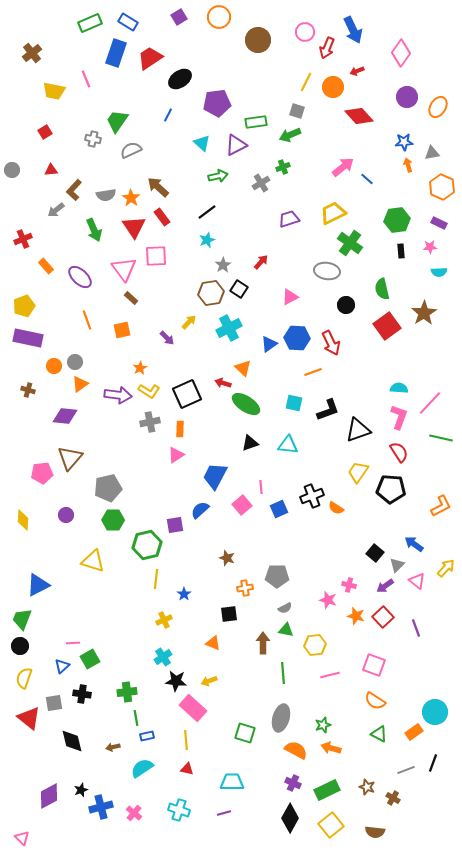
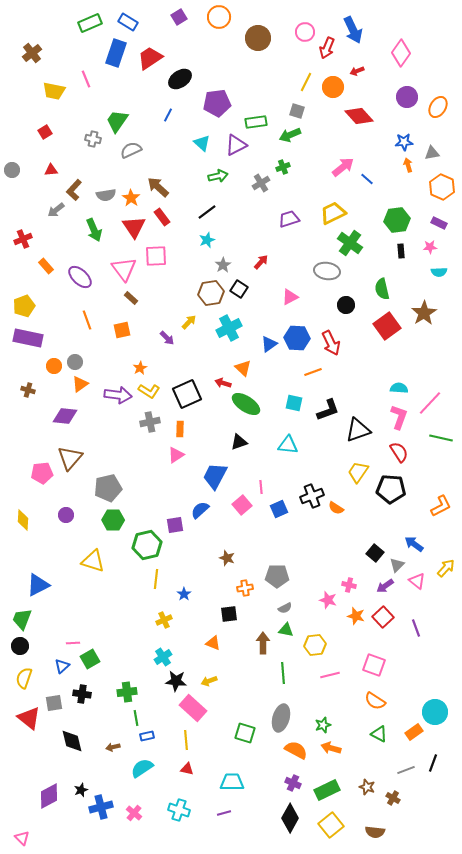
brown circle at (258, 40): moved 2 px up
black triangle at (250, 443): moved 11 px left, 1 px up
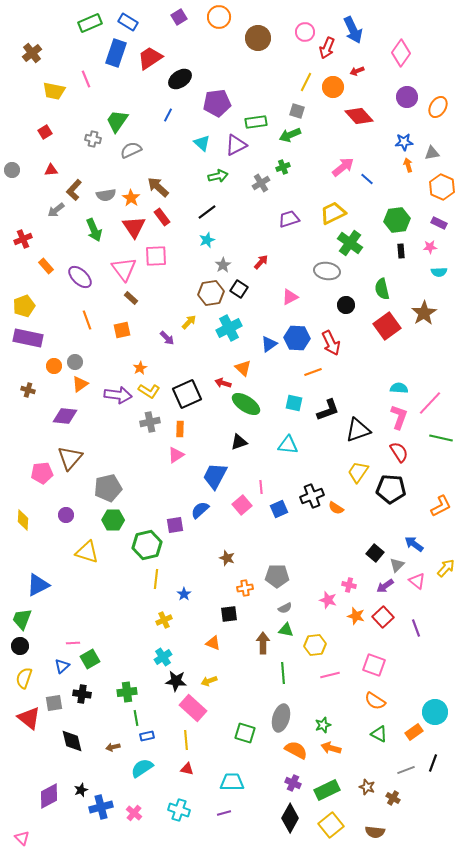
yellow triangle at (93, 561): moved 6 px left, 9 px up
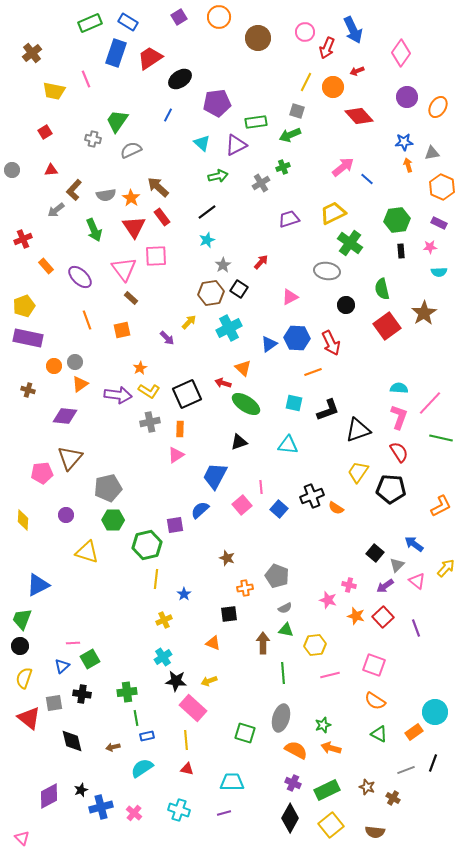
blue square at (279, 509): rotated 24 degrees counterclockwise
gray pentagon at (277, 576): rotated 20 degrees clockwise
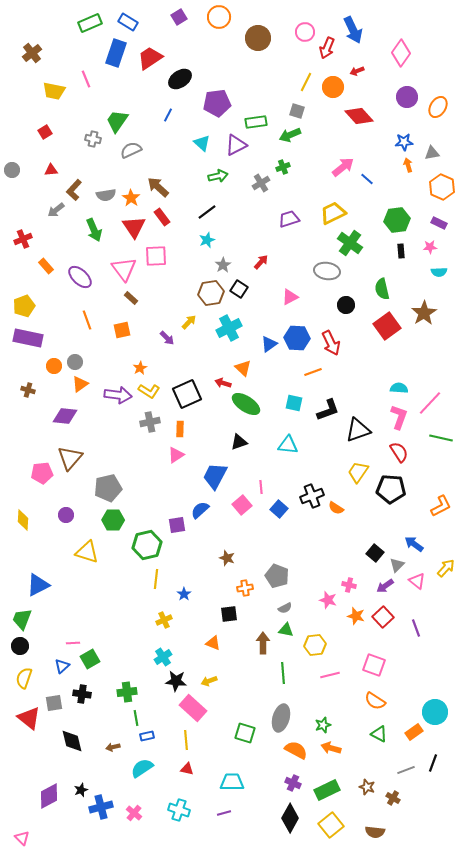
purple square at (175, 525): moved 2 px right
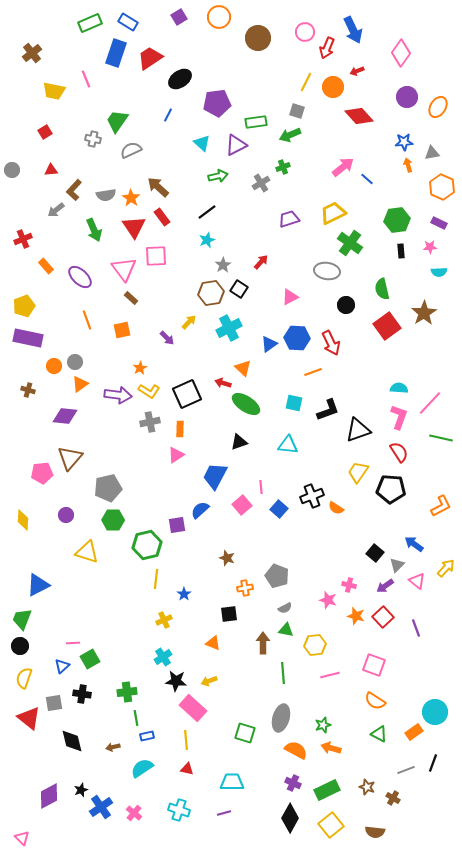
blue cross at (101, 807): rotated 20 degrees counterclockwise
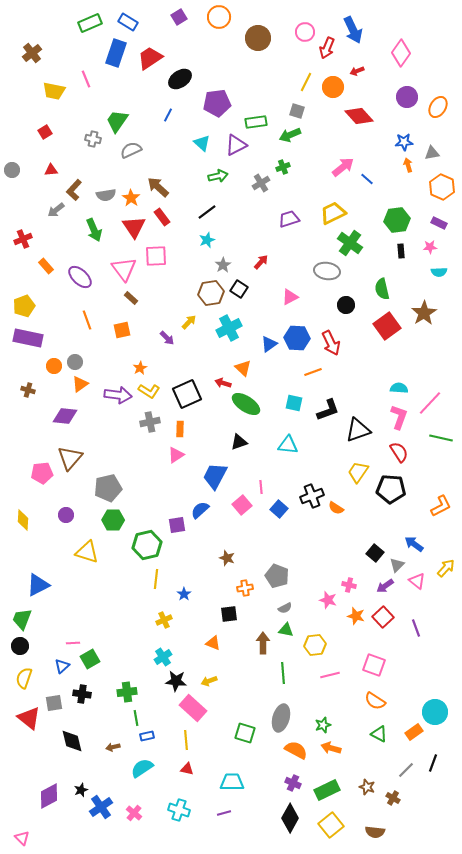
gray line at (406, 770): rotated 24 degrees counterclockwise
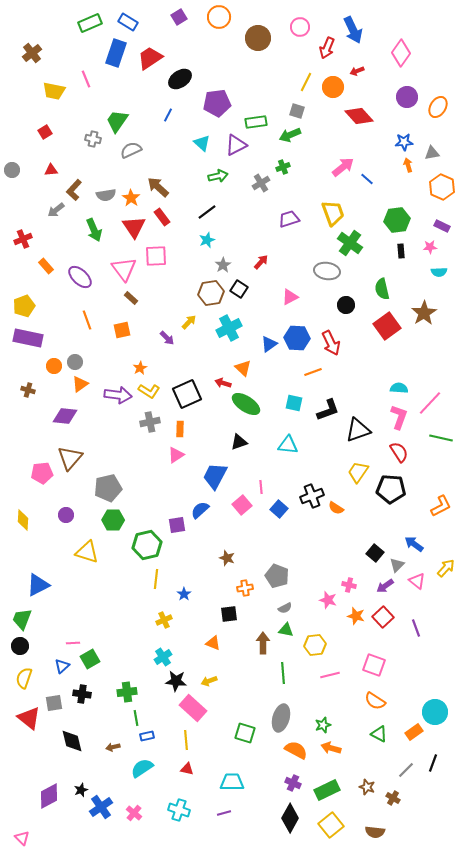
pink circle at (305, 32): moved 5 px left, 5 px up
yellow trapezoid at (333, 213): rotated 96 degrees clockwise
purple rectangle at (439, 223): moved 3 px right, 3 px down
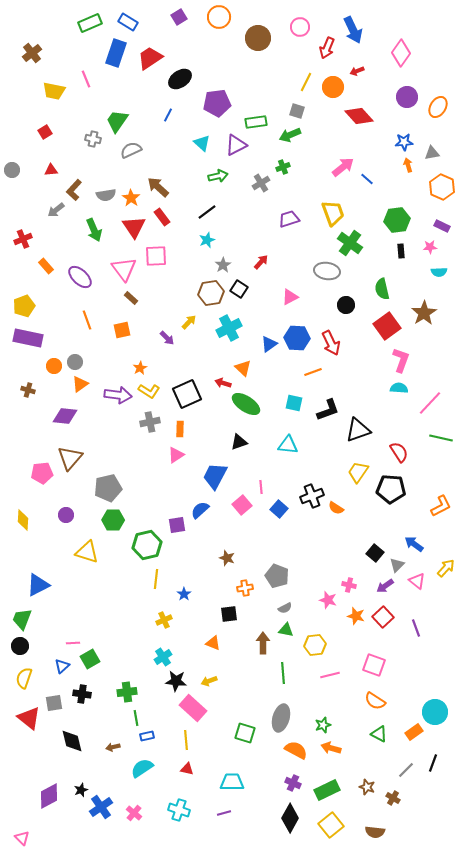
pink L-shape at (399, 417): moved 2 px right, 57 px up
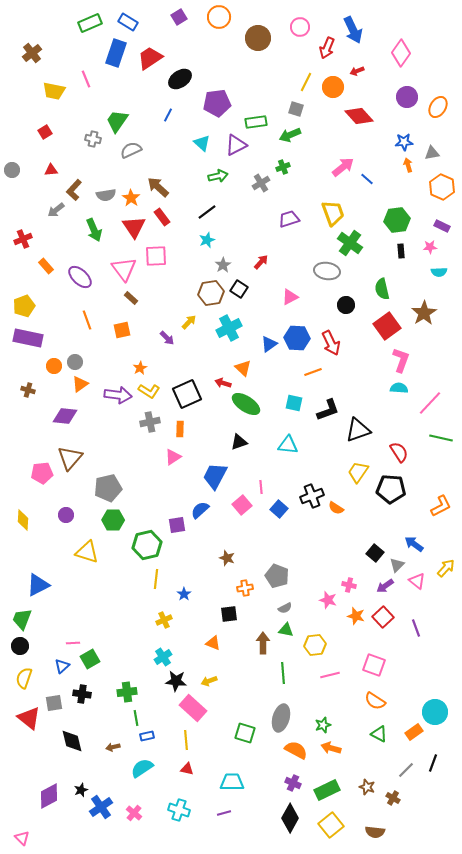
gray square at (297, 111): moved 1 px left, 2 px up
pink triangle at (176, 455): moved 3 px left, 2 px down
